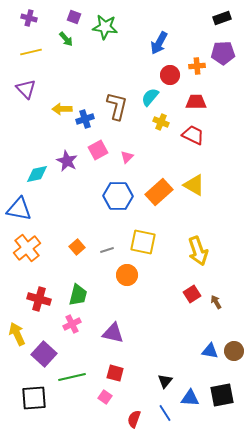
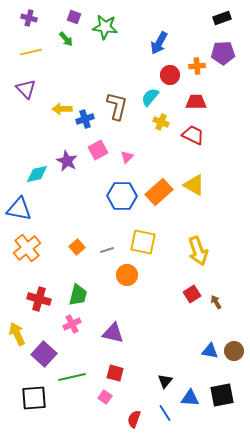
blue hexagon at (118, 196): moved 4 px right
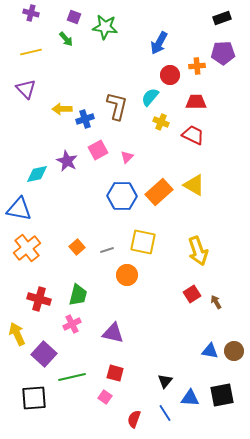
purple cross at (29, 18): moved 2 px right, 5 px up
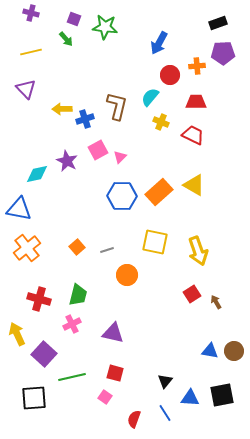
purple square at (74, 17): moved 2 px down
black rectangle at (222, 18): moved 4 px left, 5 px down
pink triangle at (127, 157): moved 7 px left
yellow square at (143, 242): moved 12 px right
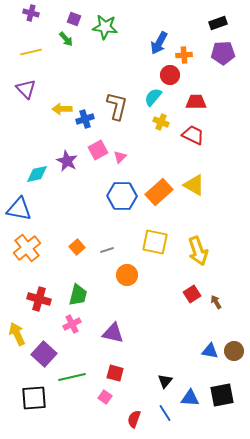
orange cross at (197, 66): moved 13 px left, 11 px up
cyan semicircle at (150, 97): moved 3 px right
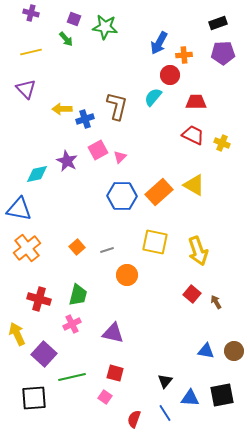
yellow cross at (161, 122): moved 61 px right, 21 px down
red square at (192, 294): rotated 18 degrees counterclockwise
blue triangle at (210, 351): moved 4 px left
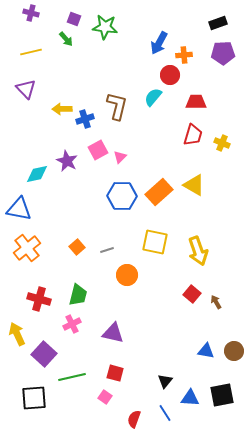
red trapezoid at (193, 135): rotated 80 degrees clockwise
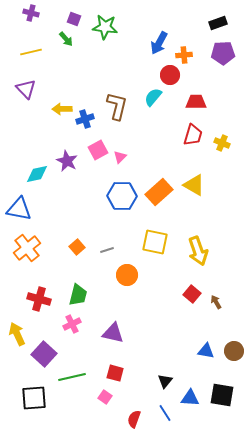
black square at (222, 395): rotated 20 degrees clockwise
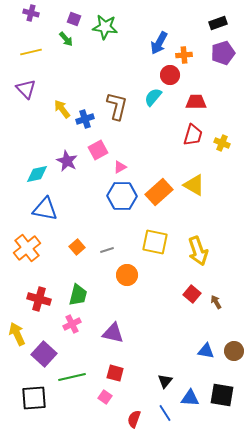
purple pentagon at (223, 53): rotated 15 degrees counterclockwise
yellow arrow at (62, 109): rotated 54 degrees clockwise
pink triangle at (120, 157): moved 10 px down; rotated 16 degrees clockwise
blue triangle at (19, 209): moved 26 px right
